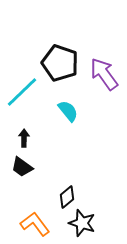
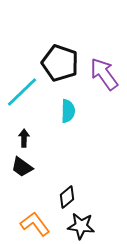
cyan semicircle: rotated 40 degrees clockwise
black star: moved 1 px left, 3 px down; rotated 12 degrees counterclockwise
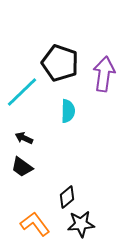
purple arrow: rotated 44 degrees clockwise
black arrow: rotated 66 degrees counterclockwise
black star: moved 2 px up; rotated 12 degrees counterclockwise
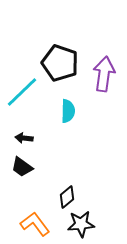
black arrow: rotated 18 degrees counterclockwise
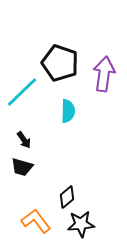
black arrow: moved 2 px down; rotated 132 degrees counterclockwise
black trapezoid: rotated 20 degrees counterclockwise
orange L-shape: moved 1 px right, 3 px up
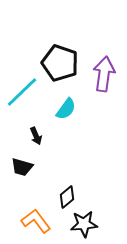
cyan semicircle: moved 2 px left, 2 px up; rotated 35 degrees clockwise
black arrow: moved 12 px right, 4 px up; rotated 12 degrees clockwise
black star: moved 3 px right
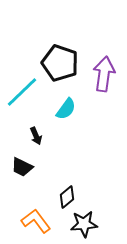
black trapezoid: rotated 10 degrees clockwise
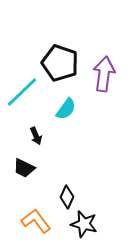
black trapezoid: moved 2 px right, 1 px down
black diamond: rotated 25 degrees counterclockwise
black star: rotated 20 degrees clockwise
